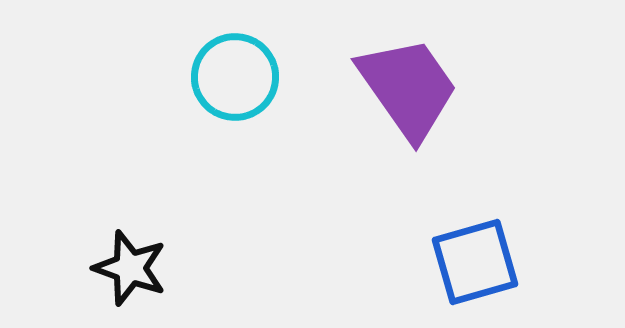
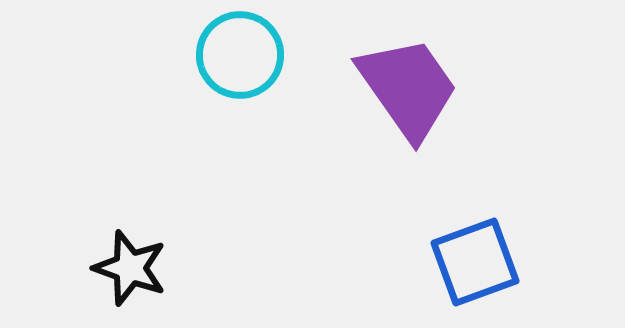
cyan circle: moved 5 px right, 22 px up
blue square: rotated 4 degrees counterclockwise
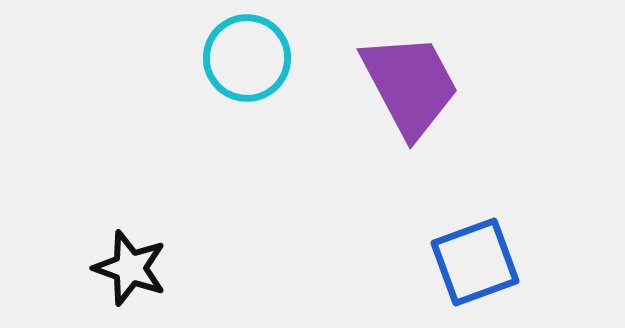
cyan circle: moved 7 px right, 3 px down
purple trapezoid: moved 2 px right, 3 px up; rotated 7 degrees clockwise
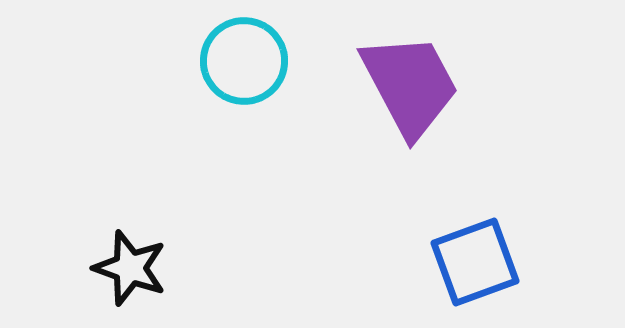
cyan circle: moved 3 px left, 3 px down
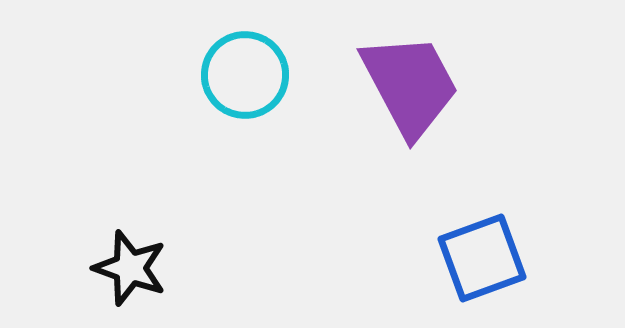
cyan circle: moved 1 px right, 14 px down
blue square: moved 7 px right, 4 px up
